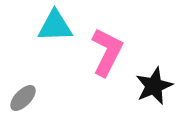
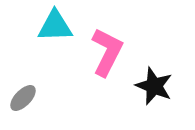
black star: rotated 27 degrees counterclockwise
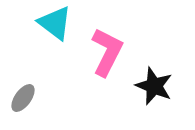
cyan triangle: moved 3 px up; rotated 39 degrees clockwise
gray ellipse: rotated 8 degrees counterclockwise
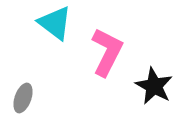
black star: rotated 6 degrees clockwise
gray ellipse: rotated 16 degrees counterclockwise
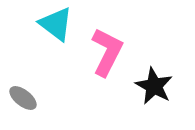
cyan triangle: moved 1 px right, 1 px down
gray ellipse: rotated 72 degrees counterclockwise
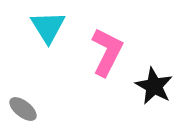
cyan triangle: moved 8 px left, 3 px down; rotated 21 degrees clockwise
gray ellipse: moved 11 px down
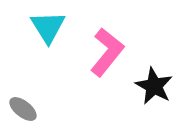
pink L-shape: rotated 12 degrees clockwise
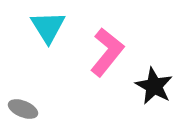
gray ellipse: rotated 16 degrees counterclockwise
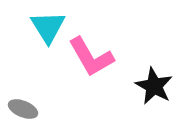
pink L-shape: moved 16 px left, 5 px down; rotated 111 degrees clockwise
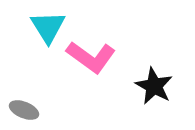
pink L-shape: rotated 24 degrees counterclockwise
gray ellipse: moved 1 px right, 1 px down
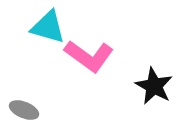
cyan triangle: rotated 42 degrees counterclockwise
pink L-shape: moved 2 px left, 1 px up
